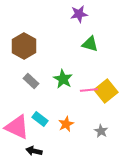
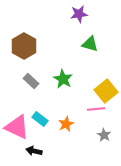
pink line: moved 7 px right, 19 px down
gray star: moved 3 px right, 4 px down
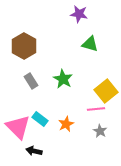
purple star: rotated 18 degrees clockwise
gray rectangle: rotated 14 degrees clockwise
pink triangle: moved 1 px right; rotated 20 degrees clockwise
gray star: moved 4 px left, 4 px up
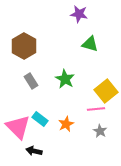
green star: moved 2 px right
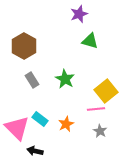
purple star: rotated 30 degrees counterclockwise
green triangle: moved 3 px up
gray rectangle: moved 1 px right, 1 px up
pink triangle: moved 1 px left, 1 px down
black arrow: moved 1 px right
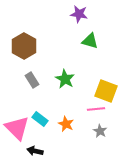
purple star: rotated 30 degrees clockwise
yellow square: rotated 30 degrees counterclockwise
orange star: rotated 21 degrees counterclockwise
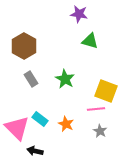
gray rectangle: moved 1 px left, 1 px up
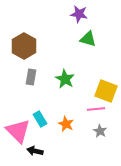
green triangle: moved 2 px left, 2 px up
gray rectangle: moved 2 px up; rotated 42 degrees clockwise
cyan rectangle: rotated 21 degrees clockwise
pink triangle: moved 1 px right, 3 px down
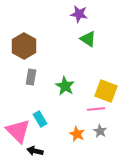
green triangle: rotated 18 degrees clockwise
green star: moved 7 px down
orange star: moved 11 px right, 10 px down
